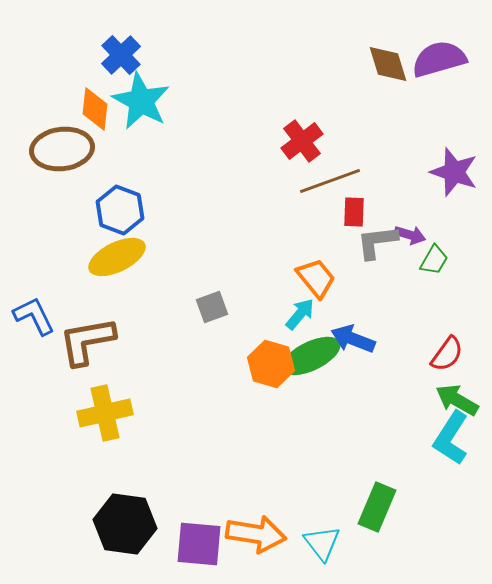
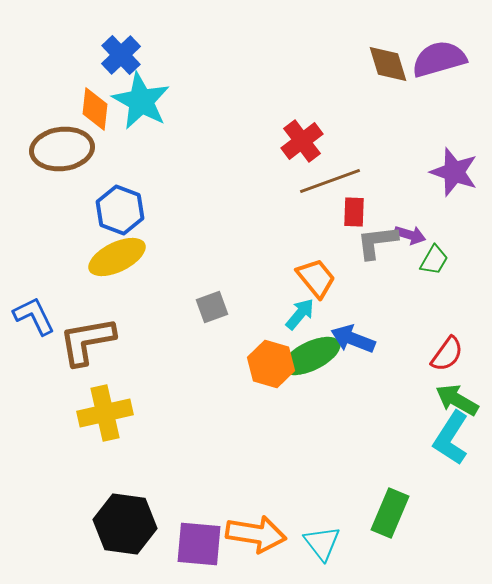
green rectangle: moved 13 px right, 6 px down
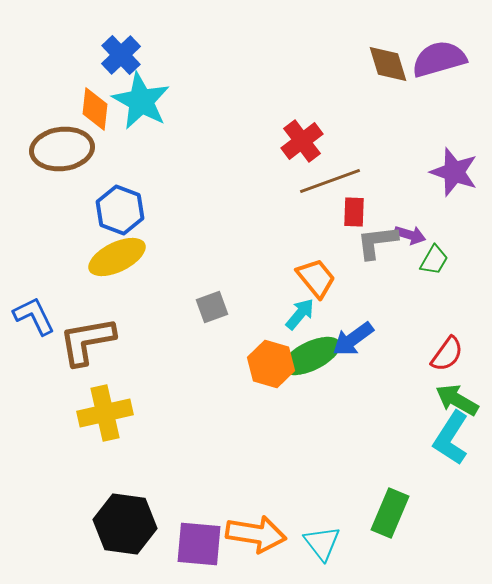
blue arrow: rotated 57 degrees counterclockwise
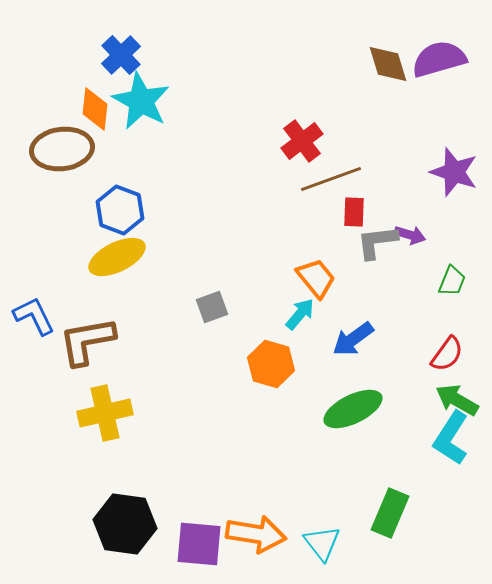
brown line: moved 1 px right, 2 px up
green trapezoid: moved 18 px right, 21 px down; rotated 8 degrees counterclockwise
green ellipse: moved 42 px right, 53 px down
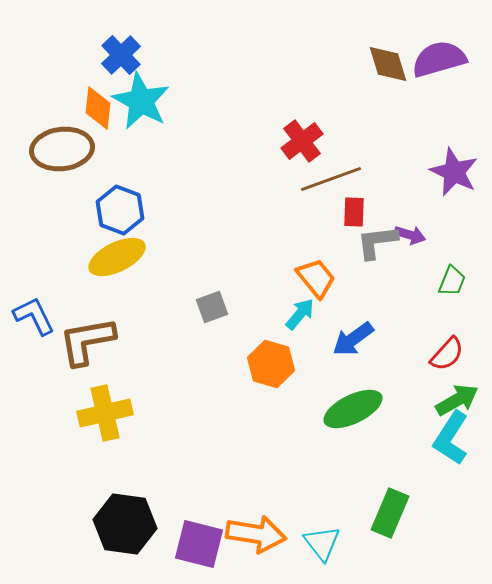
orange diamond: moved 3 px right, 1 px up
purple star: rotated 6 degrees clockwise
red semicircle: rotated 6 degrees clockwise
green arrow: rotated 120 degrees clockwise
purple square: rotated 9 degrees clockwise
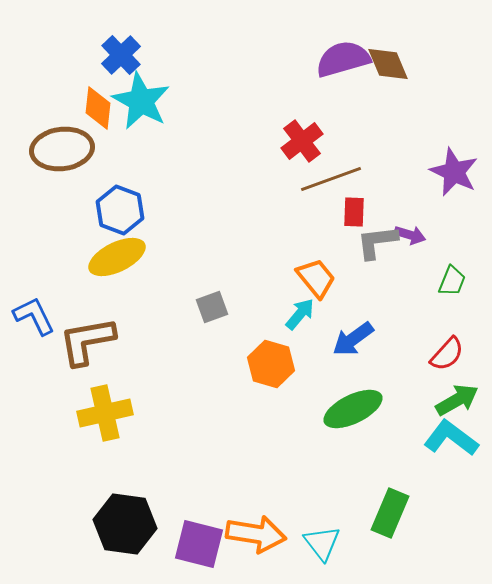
purple semicircle: moved 96 px left
brown diamond: rotated 6 degrees counterclockwise
cyan L-shape: rotated 94 degrees clockwise
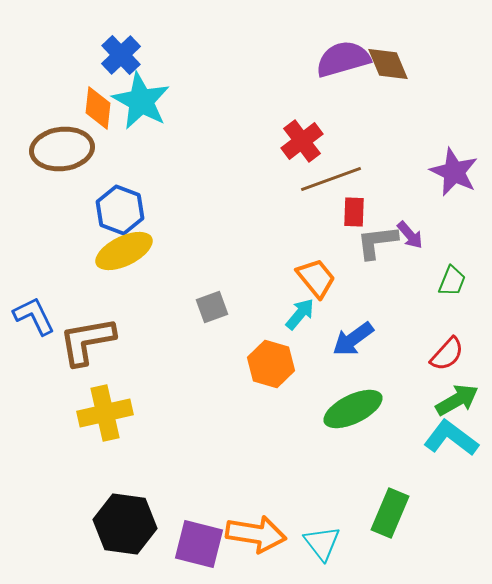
purple arrow: rotated 32 degrees clockwise
yellow ellipse: moved 7 px right, 6 px up
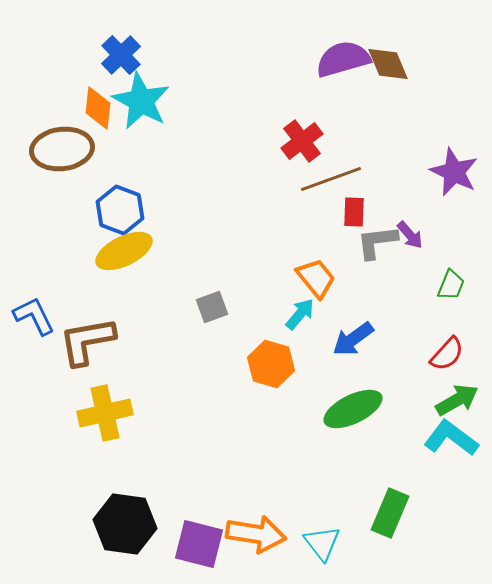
green trapezoid: moved 1 px left, 4 px down
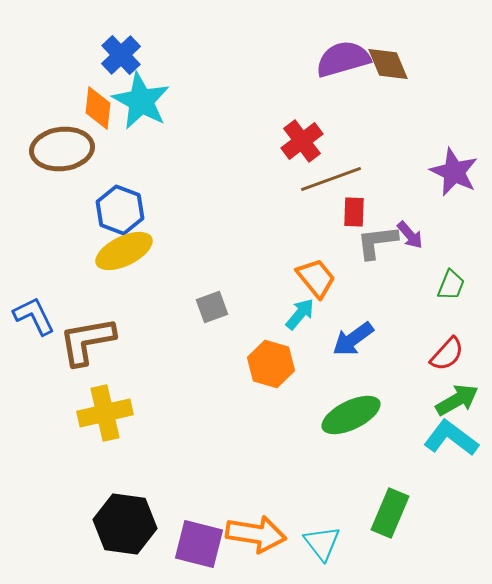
green ellipse: moved 2 px left, 6 px down
